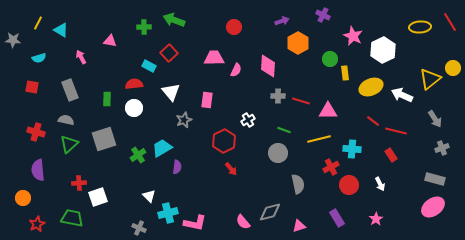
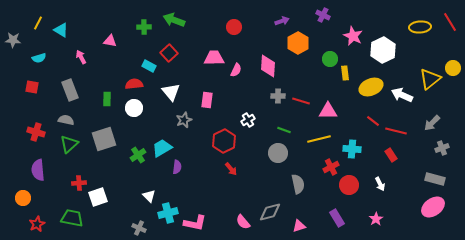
gray arrow at (435, 119): moved 3 px left, 4 px down; rotated 78 degrees clockwise
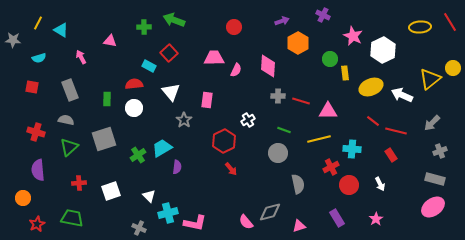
gray star at (184, 120): rotated 14 degrees counterclockwise
green triangle at (69, 144): moved 3 px down
gray cross at (442, 148): moved 2 px left, 3 px down
white square at (98, 197): moved 13 px right, 6 px up
pink semicircle at (243, 222): moved 3 px right
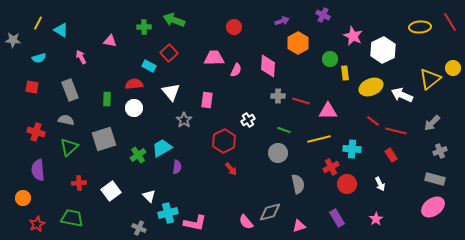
red circle at (349, 185): moved 2 px left, 1 px up
white square at (111, 191): rotated 18 degrees counterclockwise
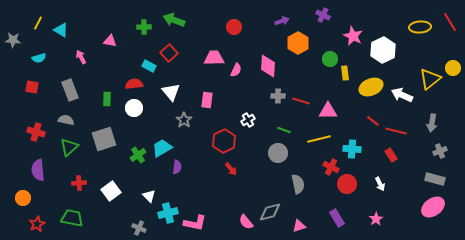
gray arrow at (432, 123): rotated 36 degrees counterclockwise
red cross at (331, 167): rotated 35 degrees counterclockwise
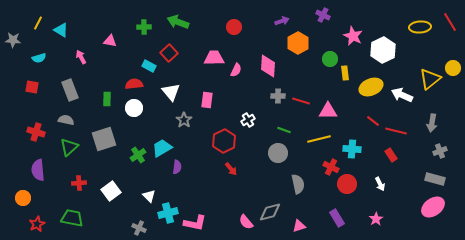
green arrow at (174, 20): moved 4 px right, 2 px down
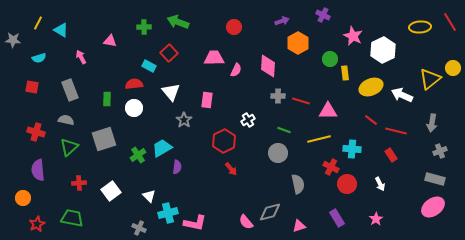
red line at (373, 121): moved 2 px left, 1 px up
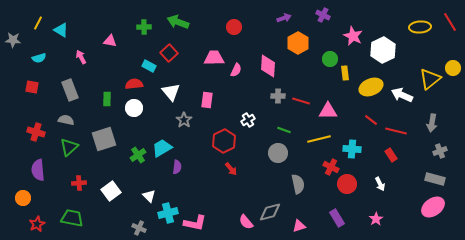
purple arrow at (282, 21): moved 2 px right, 3 px up
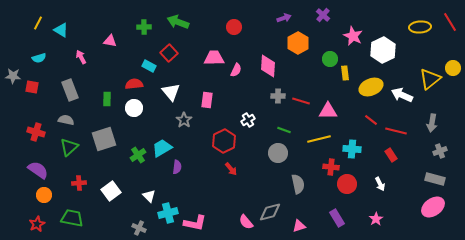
purple cross at (323, 15): rotated 16 degrees clockwise
gray star at (13, 40): moved 36 px down
red cross at (331, 167): rotated 21 degrees counterclockwise
purple semicircle at (38, 170): rotated 130 degrees clockwise
orange circle at (23, 198): moved 21 px right, 3 px up
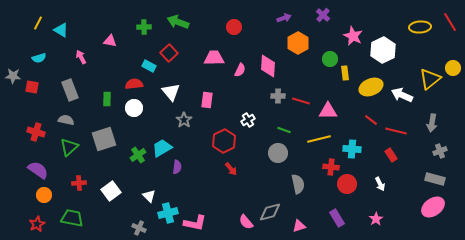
pink semicircle at (236, 70): moved 4 px right
